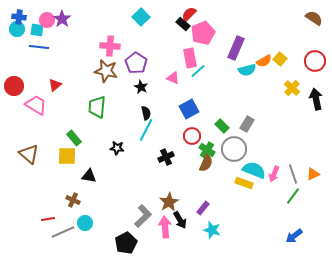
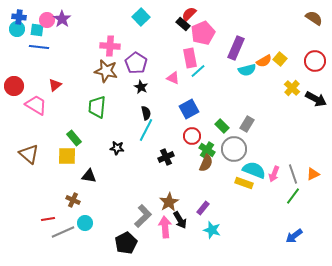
black arrow at (316, 99): rotated 130 degrees clockwise
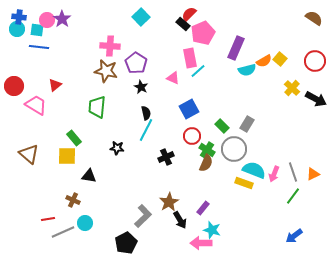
gray line at (293, 174): moved 2 px up
pink arrow at (165, 227): moved 36 px right, 16 px down; rotated 85 degrees counterclockwise
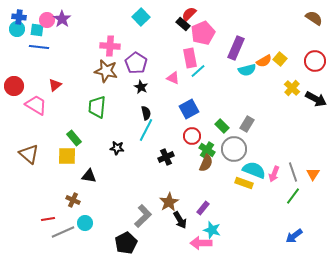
orange triangle at (313, 174): rotated 32 degrees counterclockwise
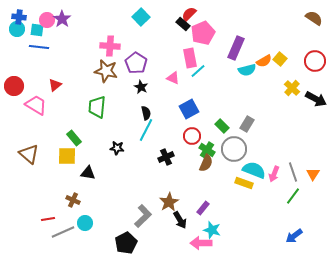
black triangle at (89, 176): moved 1 px left, 3 px up
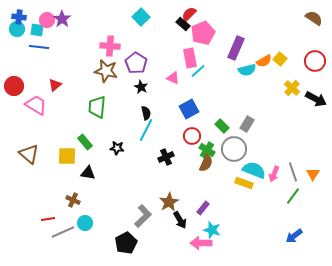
green rectangle at (74, 138): moved 11 px right, 4 px down
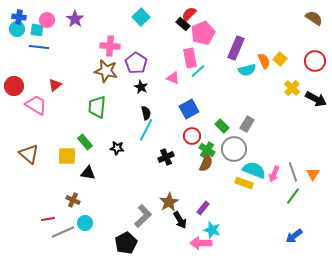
purple star at (62, 19): moved 13 px right
orange semicircle at (264, 61): rotated 84 degrees counterclockwise
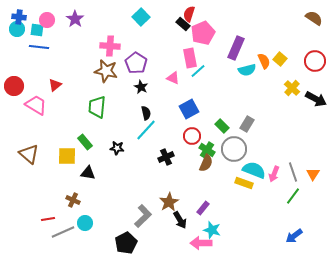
red semicircle at (189, 14): rotated 28 degrees counterclockwise
cyan line at (146, 130): rotated 15 degrees clockwise
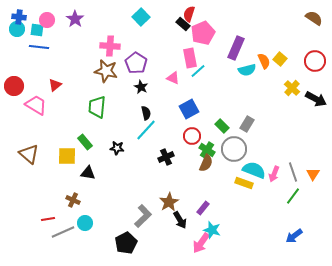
pink arrow at (201, 243): rotated 55 degrees counterclockwise
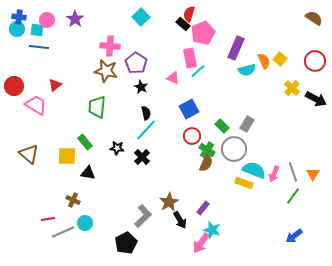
black cross at (166, 157): moved 24 px left; rotated 21 degrees counterclockwise
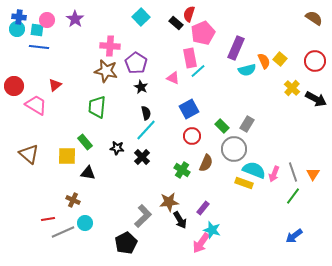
black rectangle at (183, 24): moved 7 px left, 1 px up
green cross at (207, 150): moved 25 px left, 20 px down
brown star at (169, 202): rotated 24 degrees clockwise
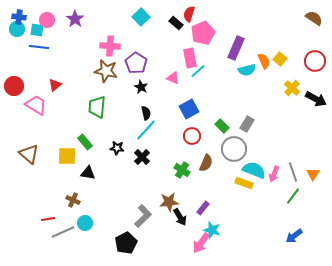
black arrow at (180, 220): moved 3 px up
